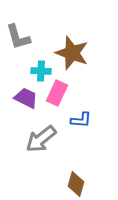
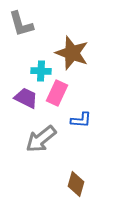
gray L-shape: moved 3 px right, 13 px up
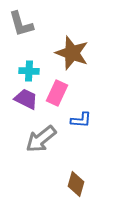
cyan cross: moved 12 px left
purple trapezoid: moved 1 px down
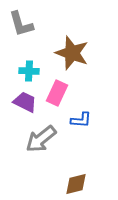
purple trapezoid: moved 1 px left, 3 px down
brown diamond: rotated 60 degrees clockwise
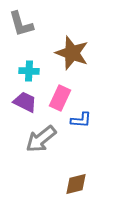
pink rectangle: moved 3 px right, 5 px down
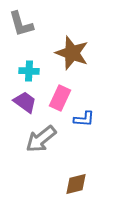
purple trapezoid: rotated 10 degrees clockwise
blue L-shape: moved 3 px right, 1 px up
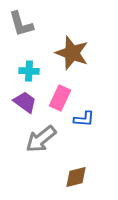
brown diamond: moved 7 px up
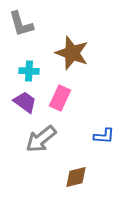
blue L-shape: moved 20 px right, 17 px down
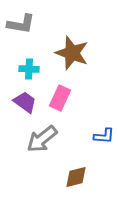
gray L-shape: rotated 64 degrees counterclockwise
cyan cross: moved 2 px up
gray arrow: moved 1 px right
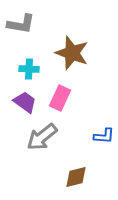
gray arrow: moved 2 px up
